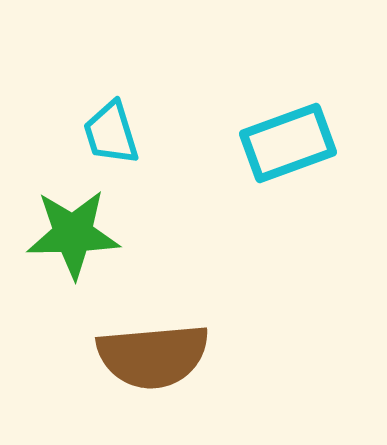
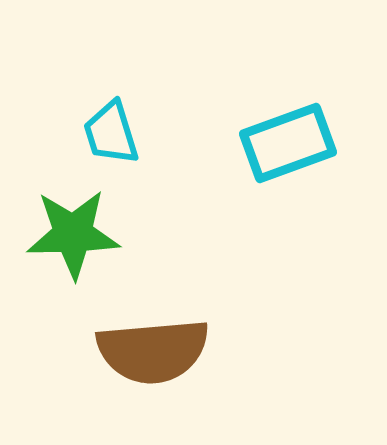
brown semicircle: moved 5 px up
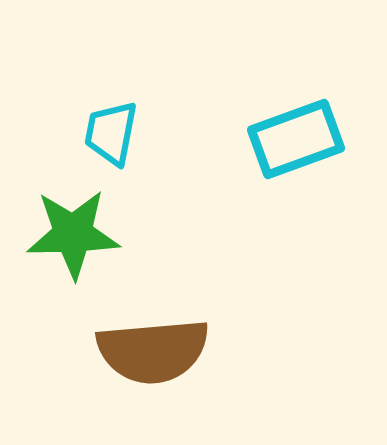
cyan trapezoid: rotated 28 degrees clockwise
cyan rectangle: moved 8 px right, 4 px up
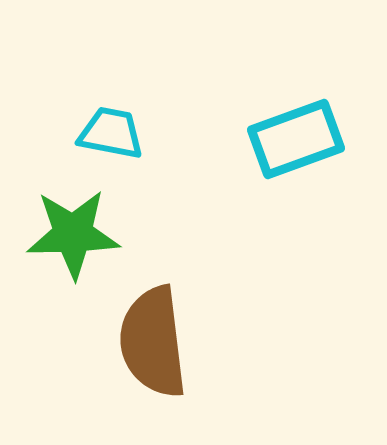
cyan trapezoid: rotated 90 degrees clockwise
brown semicircle: moved 9 px up; rotated 88 degrees clockwise
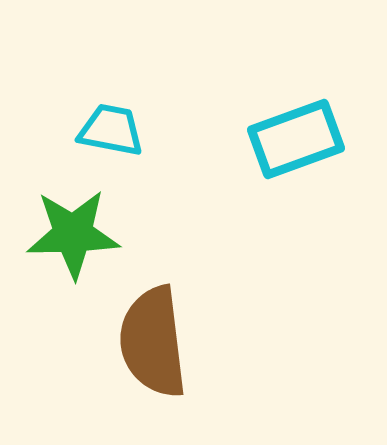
cyan trapezoid: moved 3 px up
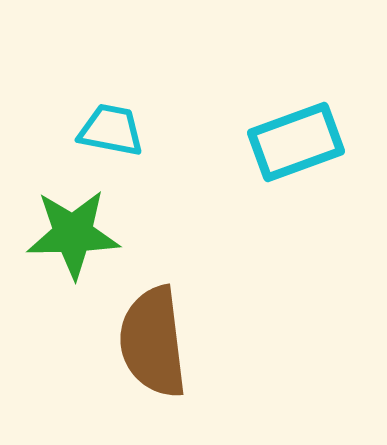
cyan rectangle: moved 3 px down
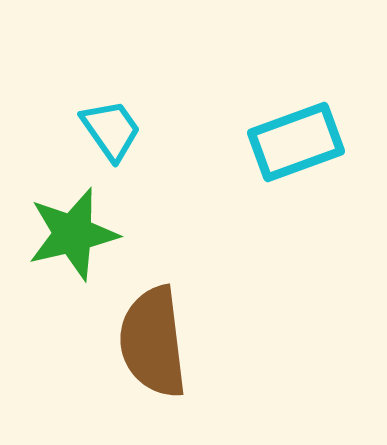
cyan trapezoid: rotated 44 degrees clockwise
green star: rotated 12 degrees counterclockwise
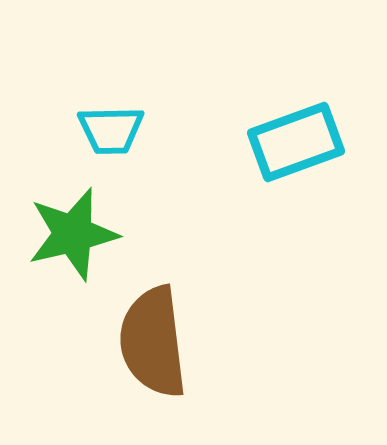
cyan trapezoid: rotated 124 degrees clockwise
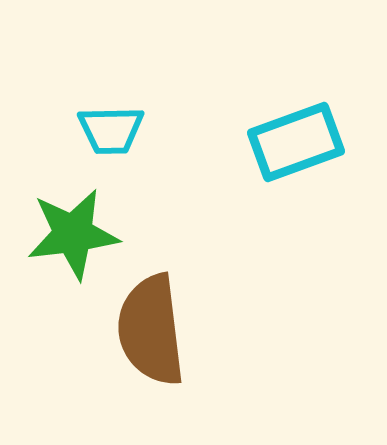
green star: rotated 6 degrees clockwise
brown semicircle: moved 2 px left, 12 px up
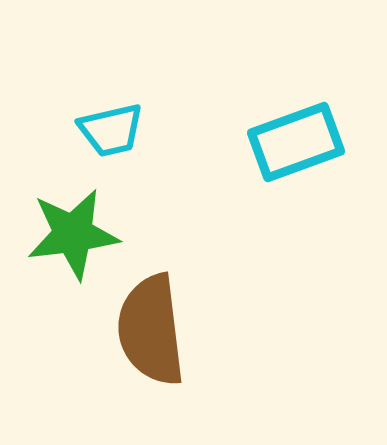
cyan trapezoid: rotated 12 degrees counterclockwise
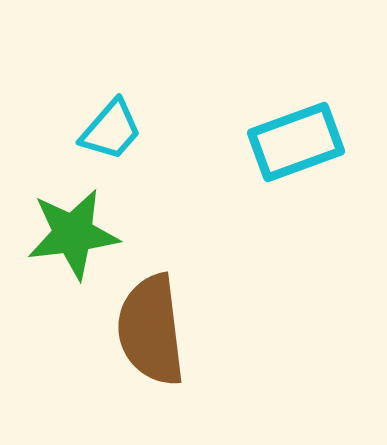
cyan trapezoid: rotated 36 degrees counterclockwise
